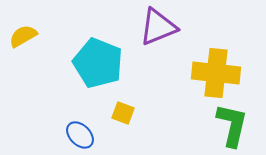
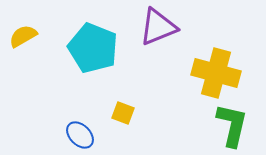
cyan pentagon: moved 5 px left, 15 px up
yellow cross: rotated 9 degrees clockwise
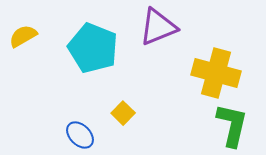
yellow square: rotated 25 degrees clockwise
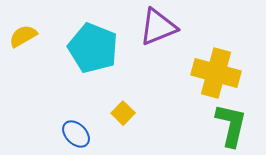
green L-shape: moved 1 px left
blue ellipse: moved 4 px left, 1 px up
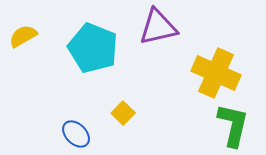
purple triangle: rotated 9 degrees clockwise
yellow cross: rotated 9 degrees clockwise
green L-shape: moved 2 px right
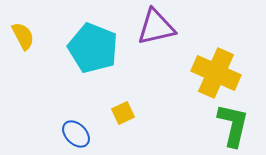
purple triangle: moved 2 px left
yellow semicircle: rotated 92 degrees clockwise
yellow square: rotated 20 degrees clockwise
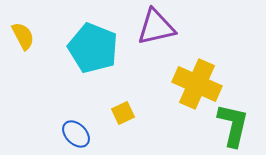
yellow cross: moved 19 px left, 11 px down
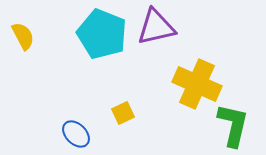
cyan pentagon: moved 9 px right, 14 px up
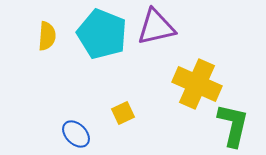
yellow semicircle: moved 24 px right; rotated 32 degrees clockwise
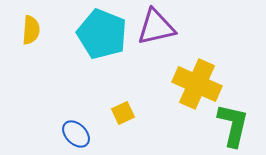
yellow semicircle: moved 16 px left, 6 px up
